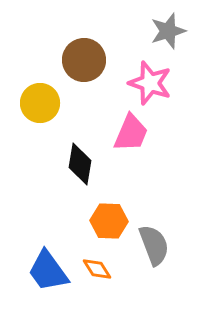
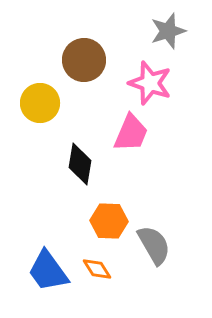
gray semicircle: rotated 9 degrees counterclockwise
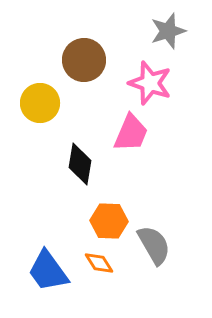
orange diamond: moved 2 px right, 6 px up
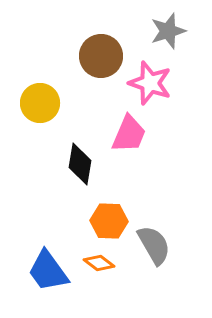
brown circle: moved 17 px right, 4 px up
pink trapezoid: moved 2 px left, 1 px down
orange diamond: rotated 20 degrees counterclockwise
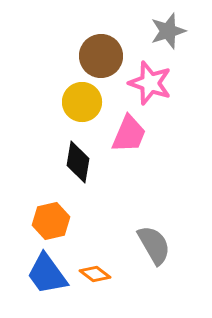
yellow circle: moved 42 px right, 1 px up
black diamond: moved 2 px left, 2 px up
orange hexagon: moved 58 px left; rotated 15 degrees counterclockwise
orange diamond: moved 4 px left, 11 px down
blue trapezoid: moved 1 px left, 3 px down
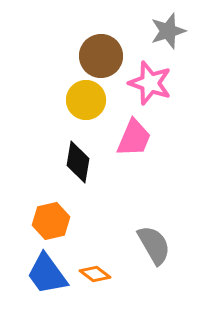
yellow circle: moved 4 px right, 2 px up
pink trapezoid: moved 5 px right, 4 px down
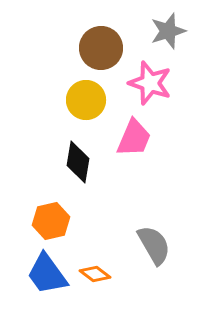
brown circle: moved 8 px up
